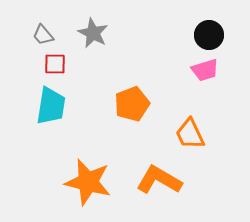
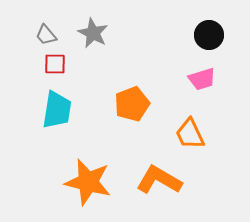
gray trapezoid: moved 3 px right
pink trapezoid: moved 3 px left, 9 px down
cyan trapezoid: moved 6 px right, 4 px down
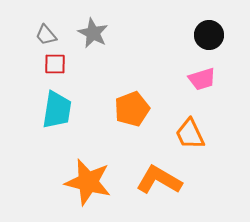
orange pentagon: moved 5 px down
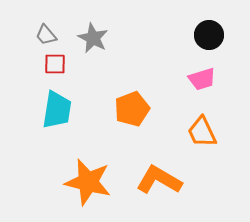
gray star: moved 5 px down
orange trapezoid: moved 12 px right, 2 px up
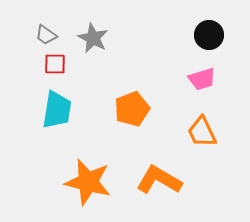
gray trapezoid: rotated 15 degrees counterclockwise
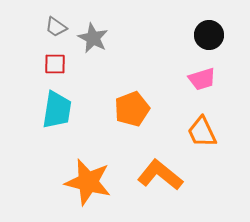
gray trapezoid: moved 10 px right, 8 px up
orange L-shape: moved 1 px right, 5 px up; rotated 9 degrees clockwise
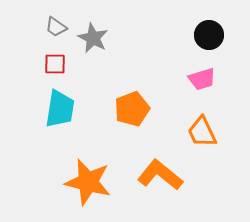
cyan trapezoid: moved 3 px right, 1 px up
